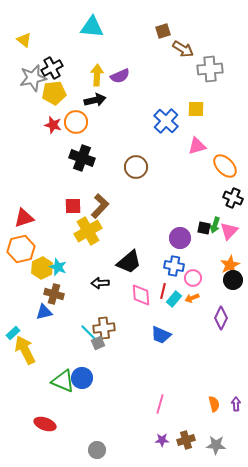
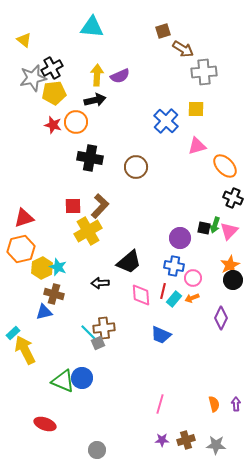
gray cross at (210, 69): moved 6 px left, 3 px down
black cross at (82, 158): moved 8 px right; rotated 10 degrees counterclockwise
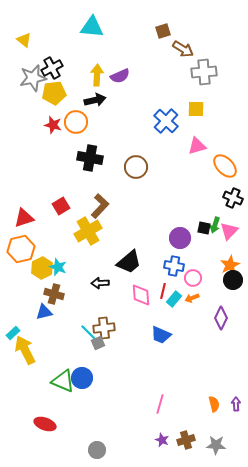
red square at (73, 206): moved 12 px left; rotated 30 degrees counterclockwise
purple star at (162, 440): rotated 24 degrees clockwise
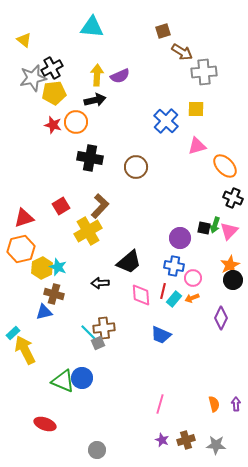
brown arrow at (183, 49): moved 1 px left, 3 px down
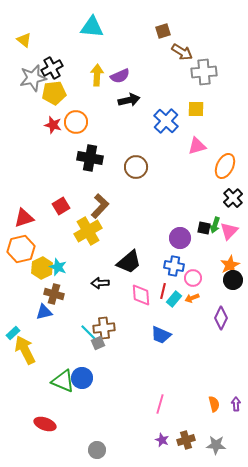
black arrow at (95, 100): moved 34 px right
orange ellipse at (225, 166): rotated 70 degrees clockwise
black cross at (233, 198): rotated 24 degrees clockwise
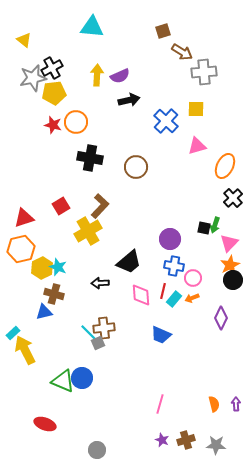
pink triangle at (229, 231): moved 12 px down
purple circle at (180, 238): moved 10 px left, 1 px down
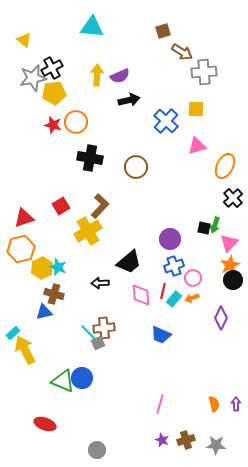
blue cross at (174, 266): rotated 30 degrees counterclockwise
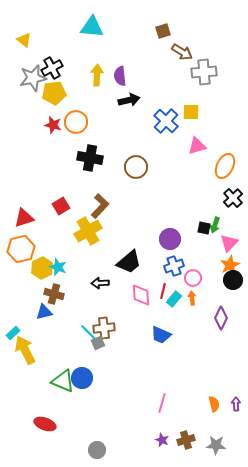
purple semicircle at (120, 76): rotated 108 degrees clockwise
yellow square at (196, 109): moved 5 px left, 3 px down
orange arrow at (192, 298): rotated 104 degrees clockwise
pink line at (160, 404): moved 2 px right, 1 px up
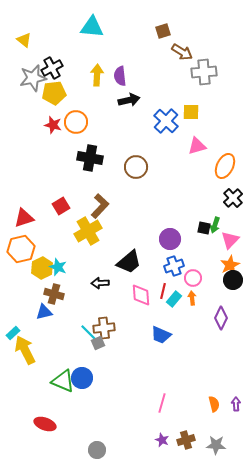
pink triangle at (229, 243): moved 1 px right, 3 px up
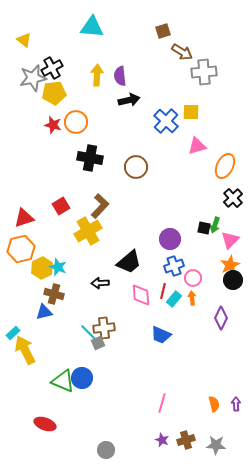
gray circle at (97, 450): moved 9 px right
